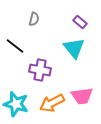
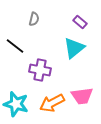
cyan triangle: rotated 30 degrees clockwise
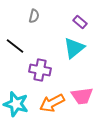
gray semicircle: moved 3 px up
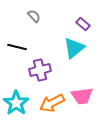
gray semicircle: rotated 56 degrees counterclockwise
purple rectangle: moved 3 px right, 2 px down
black line: moved 2 px right, 1 px down; rotated 24 degrees counterclockwise
purple cross: rotated 25 degrees counterclockwise
cyan star: moved 1 px up; rotated 20 degrees clockwise
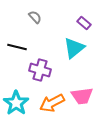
gray semicircle: moved 1 px right, 1 px down
purple rectangle: moved 1 px right, 1 px up
purple cross: rotated 30 degrees clockwise
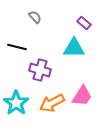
cyan triangle: rotated 40 degrees clockwise
pink trapezoid: rotated 50 degrees counterclockwise
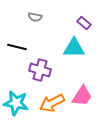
gray semicircle: rotated 144 degrees clockwise
cyan star: rotated 25 degrees counterclockwise
